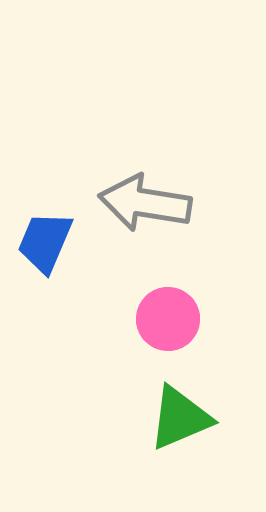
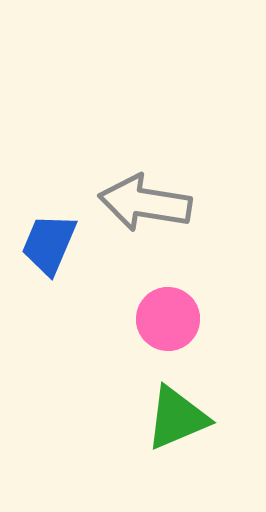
blue trapezoid: moved 4 px right, 2 px down
green triangle: moved 3 px left
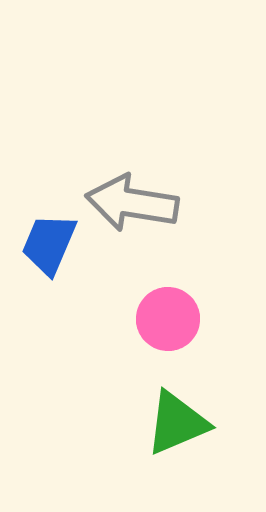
gray arrow: moved 13 px left
green triangle: moved 5 px down
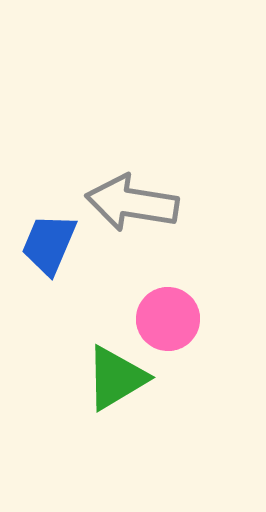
green triangle: moved 61 px left, 45 px up; rotated 8 degrees counterclockwise
